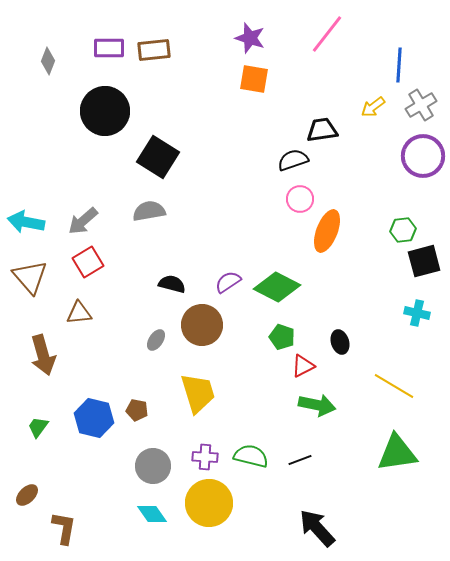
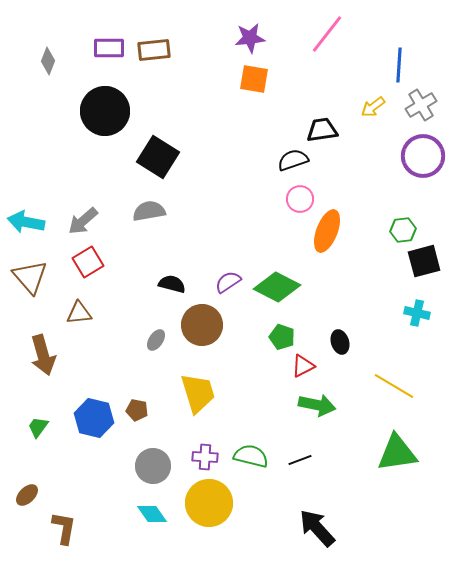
purple star at (250, 38): rotated 24 degrees counterclockwise
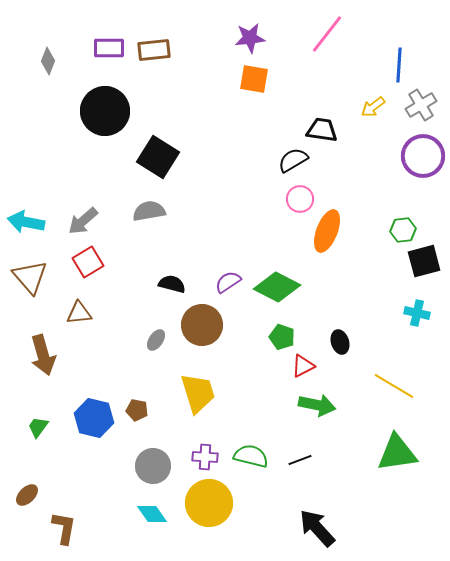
black trapezoid at (322, 130): rotated 16 degrees clockwise
black semicircle at (293, 160): rotated 12 degrees counterclockwise
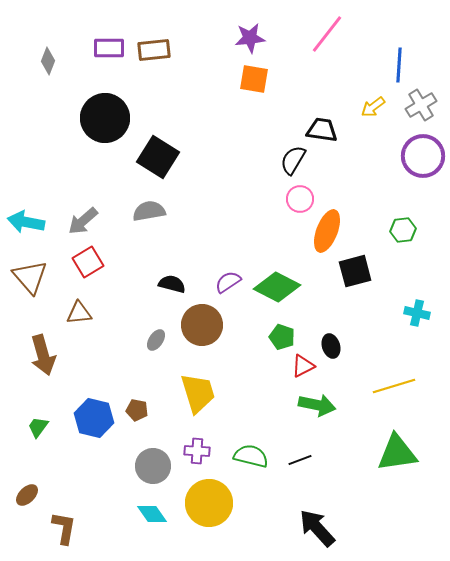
black circle at (105, 111): moved 7 px down
black semicircle at (293, 160): rotated 28 degrees counterclockwise
black square at (424, 261): moved 69 px left, 10 px down
black ellipse at (340, 342): moved 9 px left, 4 px down
yellow line at (394, 386): rotated 48 degrees counterclockwise
purple cross at (205, 457): moved 8 px left, 6 px up
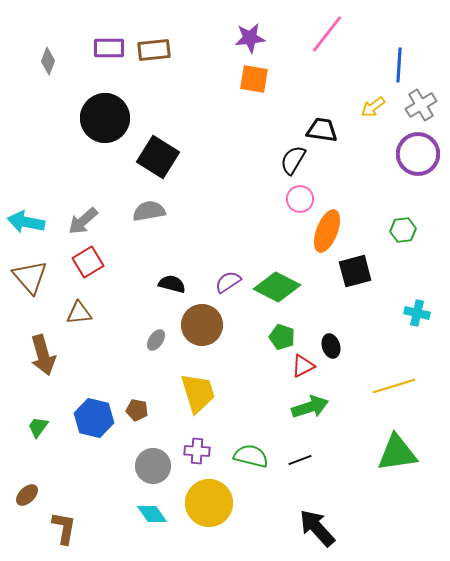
purple circle at (423, 156): moved 5 px left, 2 px up
green arrow at (317, 405): moved 7 px left, 2 px down; rotated 30 degrees counterclockwise
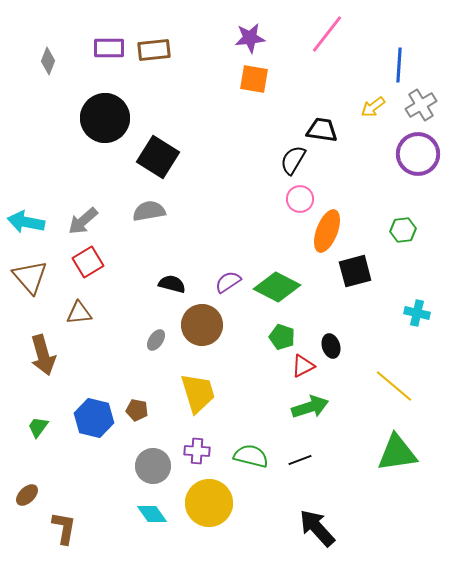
yellow line at (394, 386): rotated 57 degrees clockwise
